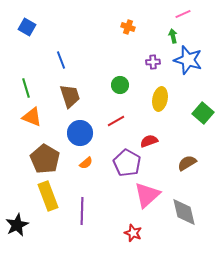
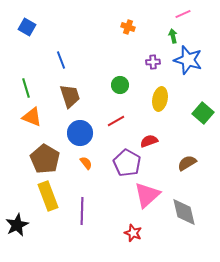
orange semicircle: rotated 88 degrees counterclockwise
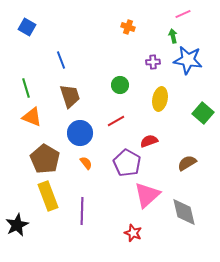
blue star: rotated 8 degrees counterclockwise
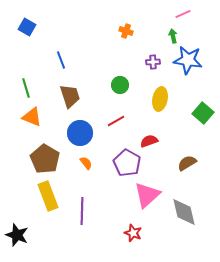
orange cross: moved 2 px left, 4 px down
black star: moved 10 px down; rotated 25 degrees counterclockwise
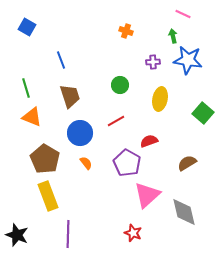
pink line: rotated 49 degrees clockwise
purple line: moved 14 px left, 23 px down
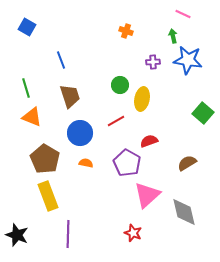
yellow ellipse: moved 18 px left
orange semicircle: rotated 40 degrees counterclockwise
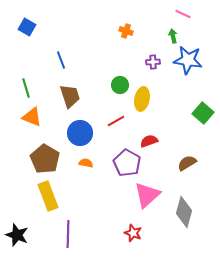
gray diamond: rotated 28 degrees clockwise
